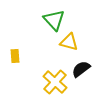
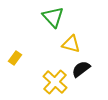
green triangle: moved 1 px left, 3 px up
yellow triangle: moved 2 px right, 2 px down
yellow rectangle: moved 2 px down; rotated 40 degrees clockwise
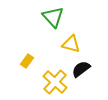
yellow rectangle: moved 12 px right, 3 px down
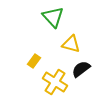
yellow rectangle: moved 7 px right
yellow cross: rotated 10 degrees counterclockwise
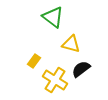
green triangle: rotated 10 degrees counterclockwise
yellow cross: moved 2 px up
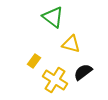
black semicircle: moved 2 px right, 3 px down
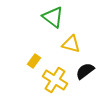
black semicircle: moved 2 px right, 1 px up
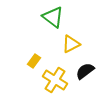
yellow triangle: rotated 42 degrees counterclockwise
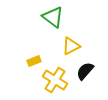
yellow triangle: moved 2 px down
yellow rectangle: rotated 32 degrees clockwise
black semicircle: rotated 12 degrees counterclockwise
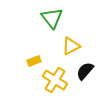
green triangle: moved 1 px left, 1 px down; rotated 15 degrees clockwise
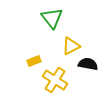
black semicircle: moved 3 px right, 7 px up; rotated 60 degrees clockwise
